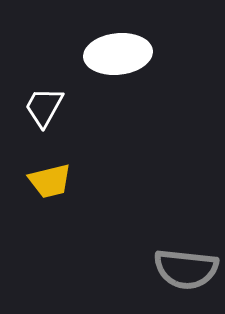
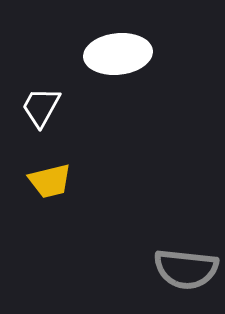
white trapezoid: moved 3 px left
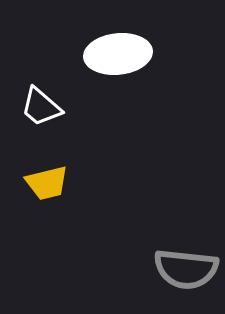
white trapezoid: rotated 78 degrees counterclockwise
yellow trapezoid: moved 3 px left, 2 px down
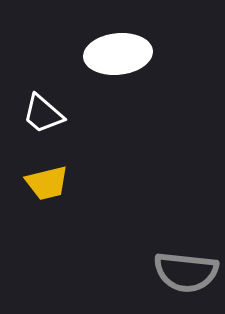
white trapezoid: moved 2 px right, 7 px down
gray semicircle: moved 3 px down
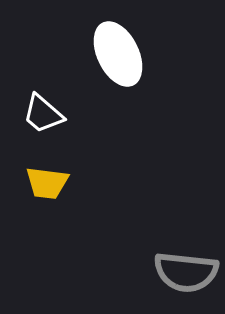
white ellipse: rotated 70 degrees clockwise
yellow trapezoid: rotated 21 degrees clockwise
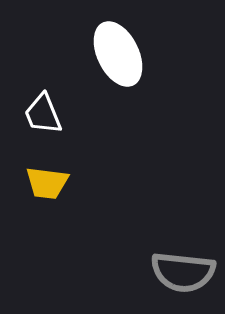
white trapezoid: rotated 27 degrees clockwise
gray semicircle: moved 3 px left
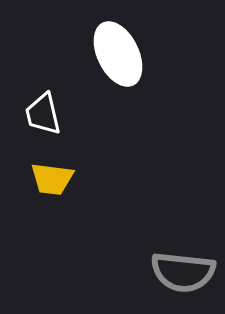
white trapezoid: rotated 9 degrees clockwise
yellow trapezoid: moved 5 px right, 4 px up
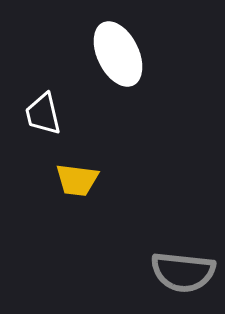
yellow trapezoid: moved 25 px right, 1 px down
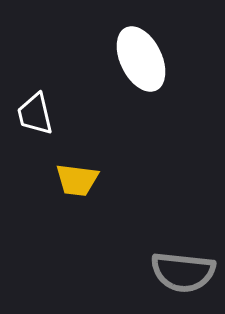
white ellipse: moved 23 px right, 5 px down
white trapezoid: moved 8 px left
